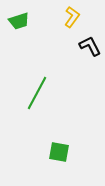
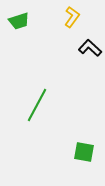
black L-shape: moved 2 px down; rotated 20 degrees counterclockwise
green line: moved 12 px down
green square: moved 25 px right
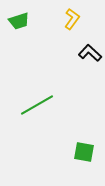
yellow L-shape: moved 2 px down
black L-shape: moved 5 px down
green line: rotated 32 degrees clockwise
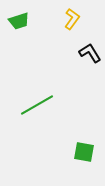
black L-shape: rotated 15 degrees clockwise
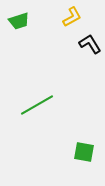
yellow L-shape: moved 2 px up; rotated 25 degrees clockwise
black L-shape: moved 9 px up
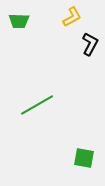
green trapezoid: rotated 20 degrees clockwise
black L-shape: rotated 60 degrees clockwise
green square: moved 6 px down
